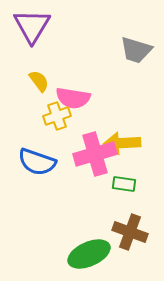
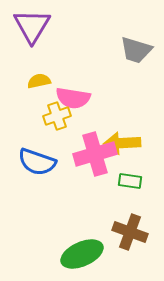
yellow semicircle: rotated 65 degrees counterclockwise
green rectangle: moved 6 px right, 3 px up
green ellipse: moved 7 px left
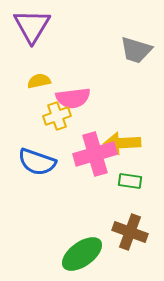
pink semicircle: rotated 16 degrees counterclockwise
green ellipse: rotated 12 degrees counterclockwise
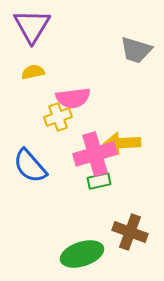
yellow semicircle: moved 6 px left, 9 px up
yellow cross: moved 1 px right, 1 px down
blue semicircle: moved 7 px left, 4 px down; rotated 30 degrees clockwise
green rectangle: moved 31 px left; rotated 20 degrees counterclockwise
green ellipse: rotated 18 degrees clockwise
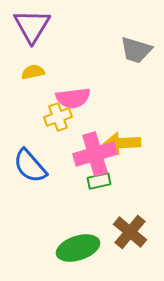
brown cross: rotated 20 degrees clockwise
green ellipse: moved 4 px left, 6 px up
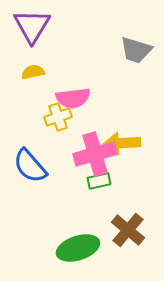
brown cross: moved 2 px left, 2 px up
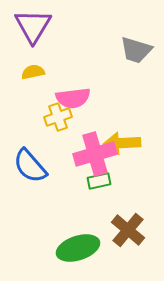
purple triangle: moved 1 px right
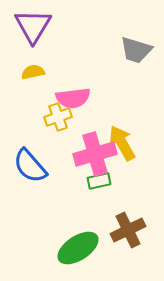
yellow arrow: rotated 63 degrees clockwise
brown cross: rotated 24 degrees clockwise
green ellipse: rotated 15 degrees counterclockwise
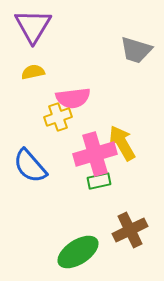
brown cross: moved 2 px right
green ellipse: moved 4 px down
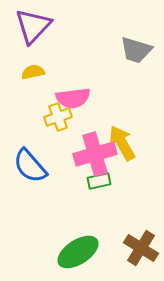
purple triangle: rotated 12 degrees clockwise
brown cross: moved 11 px right, 18 px down; rotated 32 degrees counterclockwise
